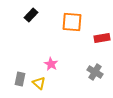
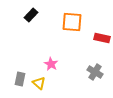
red rectangle: rotated 21 degrees clockwise
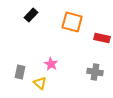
orange square: rotated 10 degrees clockwise
gray cross: rotated 21 degrees counterclockwise
gray rectangle: moved 7 px up
yellow triangle: moved 1 px right
